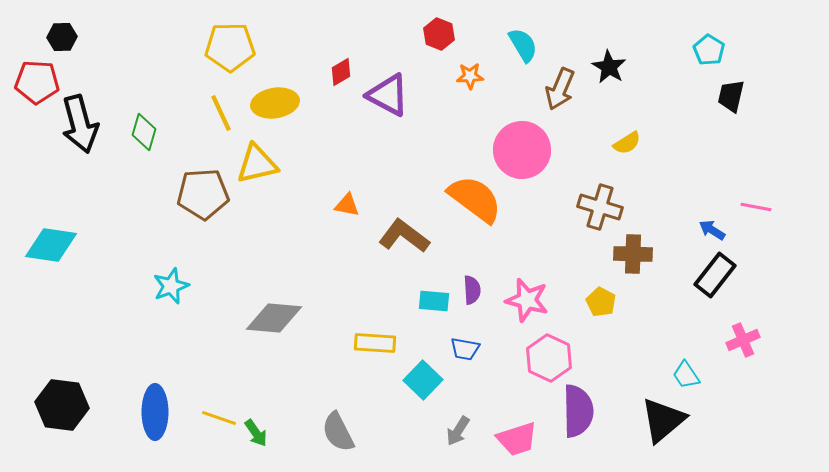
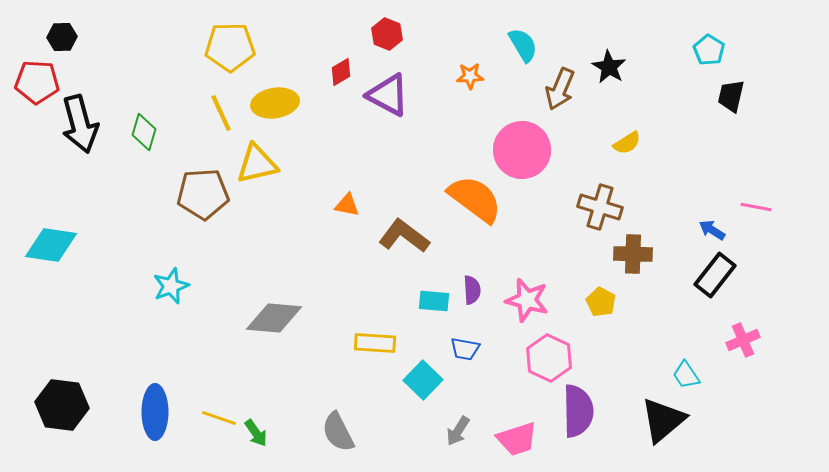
red hexagon at (439, 34): moved 52 px left
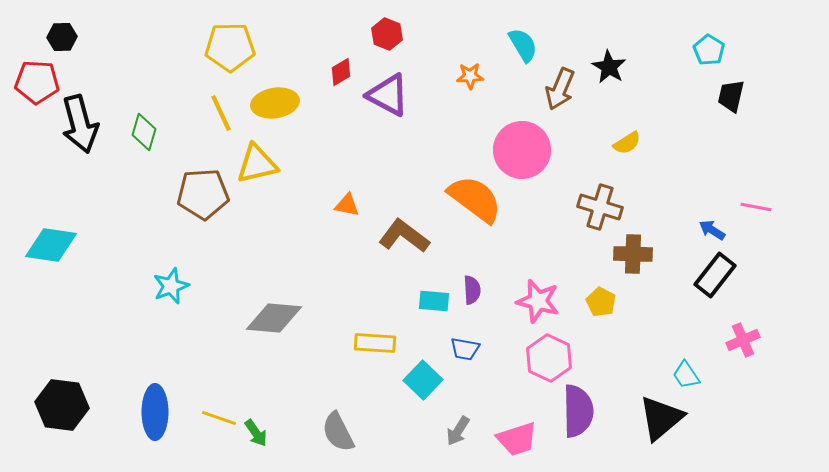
pink star at (527, 300): moved 11 px right, 1 px down
black triangle at (663, 420): moved 2 px left, 2 px up
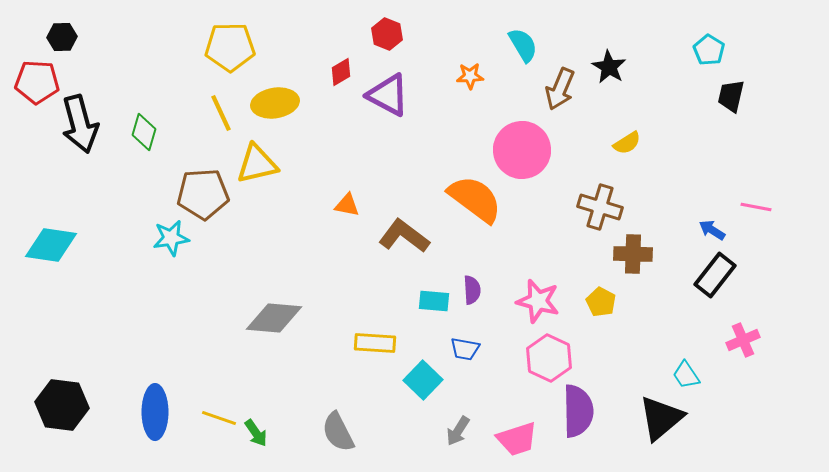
cyan star at (171, 286): moved 48 px up; rotated 12 degrees clockwise
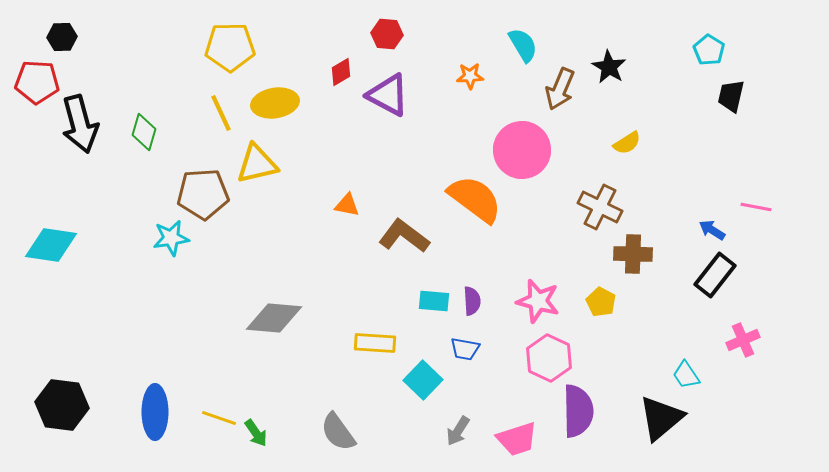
red hexagon at (387, 34): rotated 16 degrees counterclockwise
brown cross at (600, 207): rotated 9 degrees clockwise
purple semicircle at (472, 290): moved 11 px down
gray semicircle at (338, 432): rotated 9 degrees counterclockwise
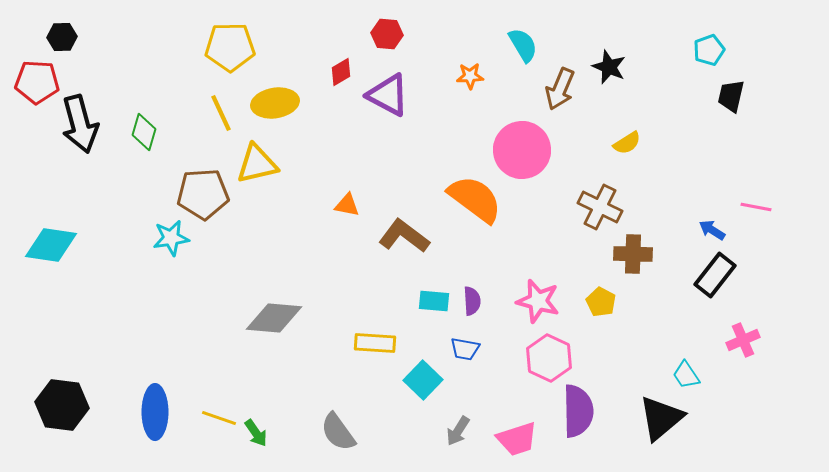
cyan pentagon at (709, 50): rotated 20 degrees clockwise
black star at (609, 67): rotated 8 degrees counterclockwise
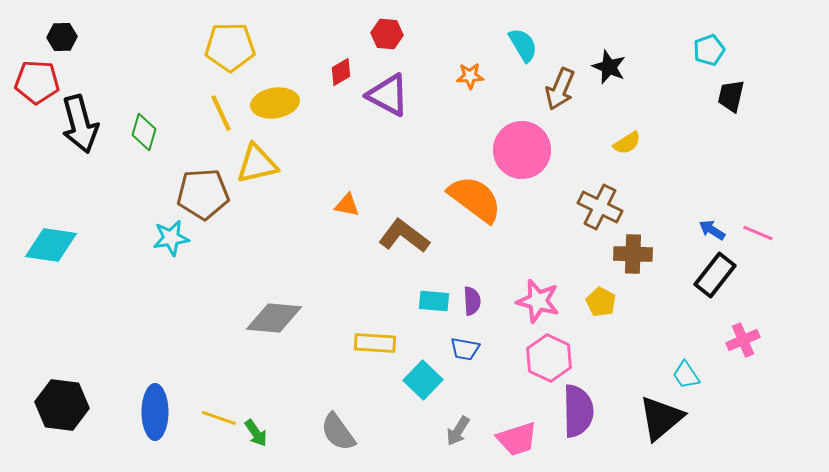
pink line at (756, 207): moved 2 px right, 26 px down; rotated 12 degrees clockwise
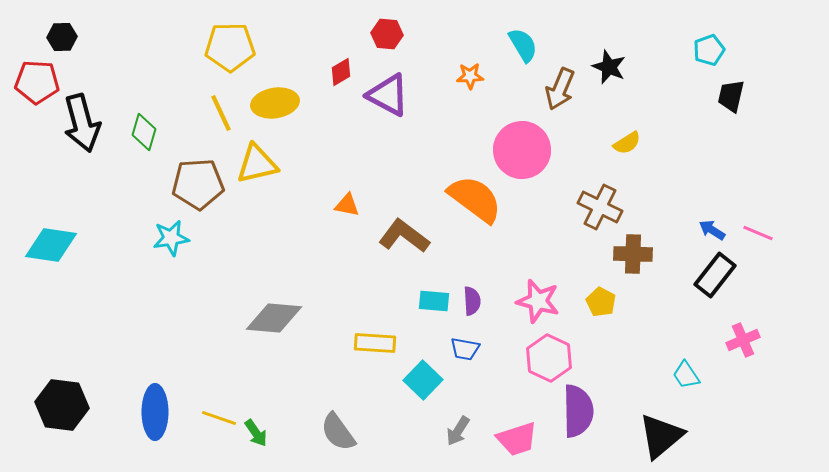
black arrow at (80, 124): moved 2 px right, 1 px up
brown pentagon at (203, 194): moved 5 px left, 10 px up
black triangle at (661, 418): moved 18 px down
